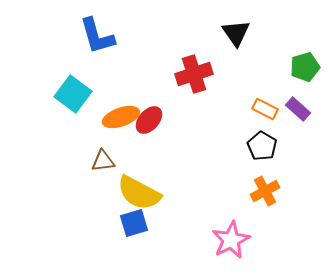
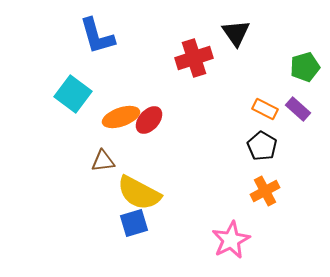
red cross: moved 16 px up
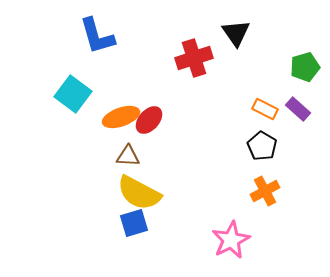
brown triangle: moved 25 px right, 5 px up; rotated 10 degrees clockwise
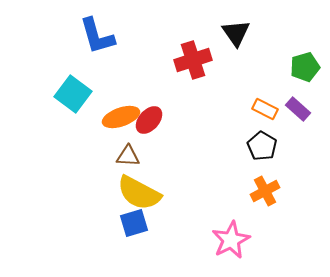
red cross: moved 1 px left, 2 px down
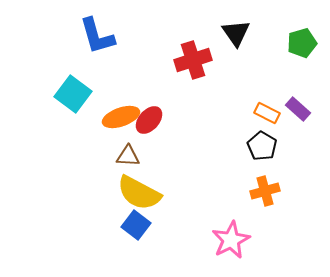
green pentagon: moved 3 px left, 24 px up
orange rectangle: moved 2 px right, 4 px down
orange cross: rotated 12 degrees clockwise
blue square: moved 2 px right, 2 px down; rotated 36 degrees counterclockwise
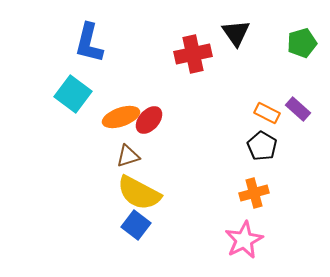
blue L-shape: moved 8 px left, 7 px down; rotated 30 degrees clockwise
red cross: moved 6 px up; rotated 6 degrees clockwise
brown triangle: rotated 20 degrees counterclockwise
orange cross: moved 11 px left, 2 px down
pink star: moved 13 px right
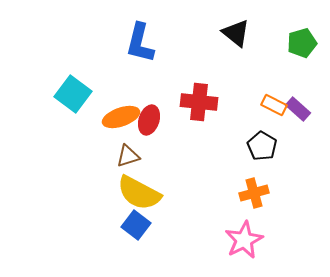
black triangle: rotated 16 degrees counterclockwise
blue L-shape: moved 51 px right
red cross: moved 6 px right, 48 px down; rotated 18 degrees clockwise
orange rectangle: moved 7 px right, 8 px up
red ellipse: rotated 24 degrees counterclockwise
